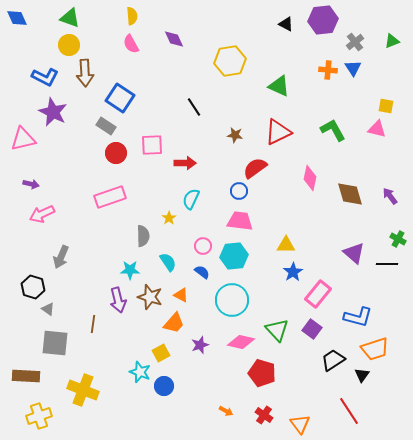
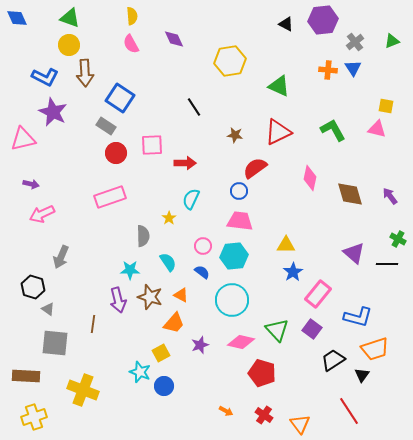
yellow cross at (39, 416): moved 5 px left, 1 px down
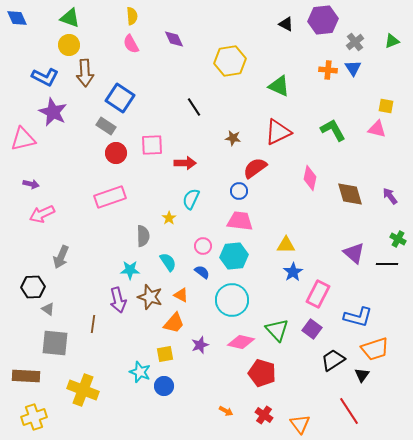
brown star at (235, 135): moved 2 px left, 3 px down
black hexagon at (33, 287): rotated 20 degrees counterclockwise
pink rectangle at (318, 294): rotated 12 degrees counterclockwise
yellow square at (161, 353): moved 4 px right, 1 px down; rotated 18 degrees clockwise
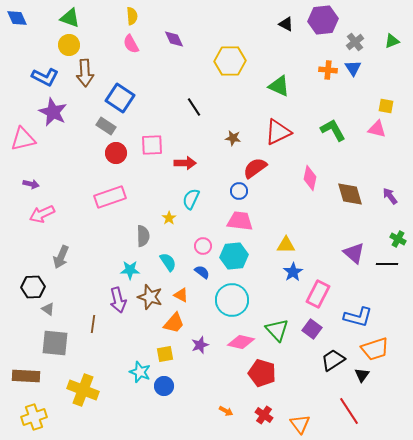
yellow hexagon at (230, 61): rotated 8 degrees clockwise
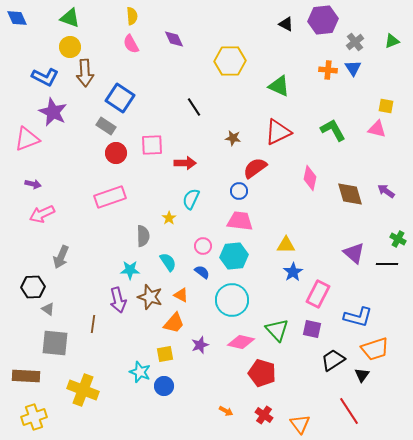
yellow circle at (69, 45): moved 1 px right, 2 px down
pink triangle at (23, 139): moved 4 px right; rotated 8 degrees counterclockwise
purple arrow at (31, 184): moved 2 px right
purple arrow at (390, 196): moved 4 px left, 5 px up; rotated 18 degrees counterclockwise
purple square at (312, 329): rotated 24 degrees counterclockwise
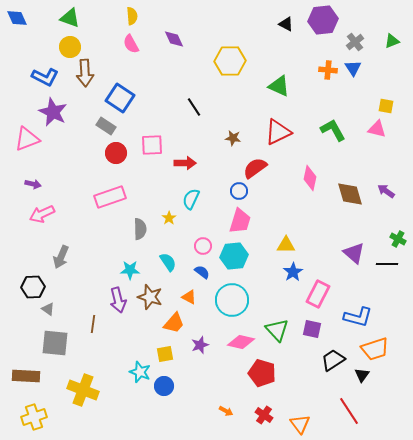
pink trapezoid at (240, 221): rotated 100 degrees clockwise
gray semicircle at (143, 236): moved 3 px left, 7 px up
orange triangle at (181, 295): moved 8 px right, 2 px down
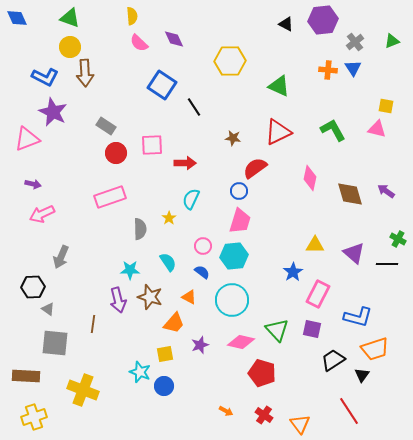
pink semicircle at (131, 44): moved 8 px right, 1 px up; rotated 18 degrees counterclockwise
blue square at (120, 98): moved 42 px right, 13 px up
yellow triangle at (286, 245): moved 29 px right
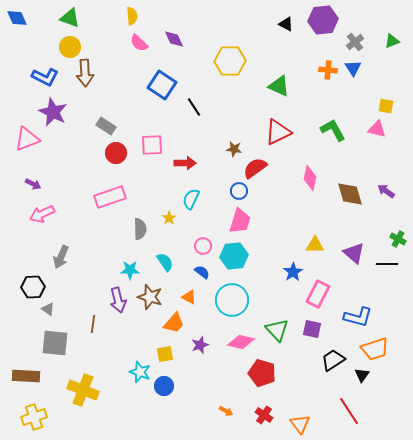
brown star at (233, 138): moved 1 px right, 11 px down
purple arrow at (33, 184): rotated 14 degrees clockwise
cyan semicircle at (168, 262): moved 3 px left
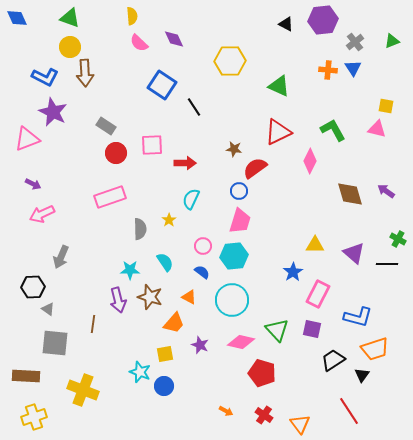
pink diamond at (310, 178): moved 17 px up; rotated 15 degrees clockwise
yellow star at (169, 218): moved 2 px down
purple star at (200, 345): rotated 30 degrees counterclockwise
